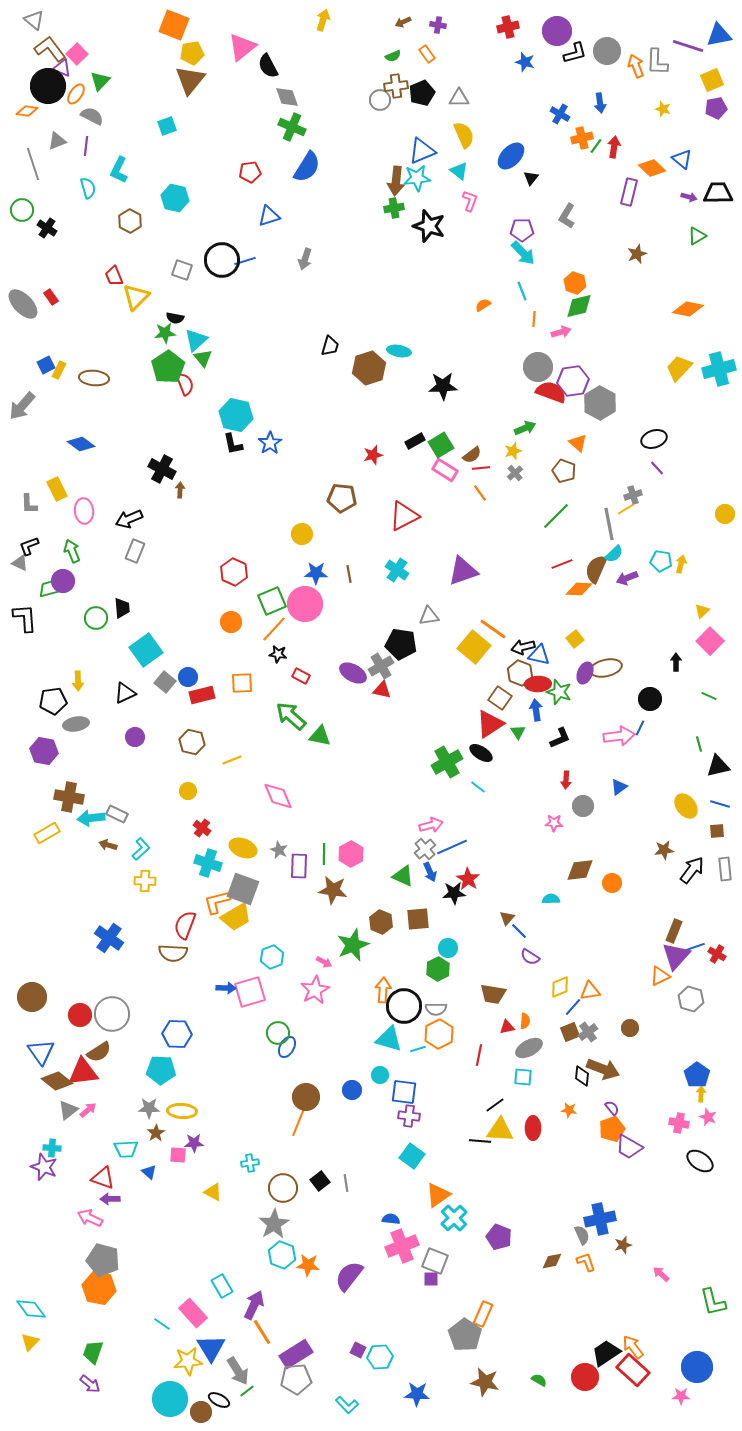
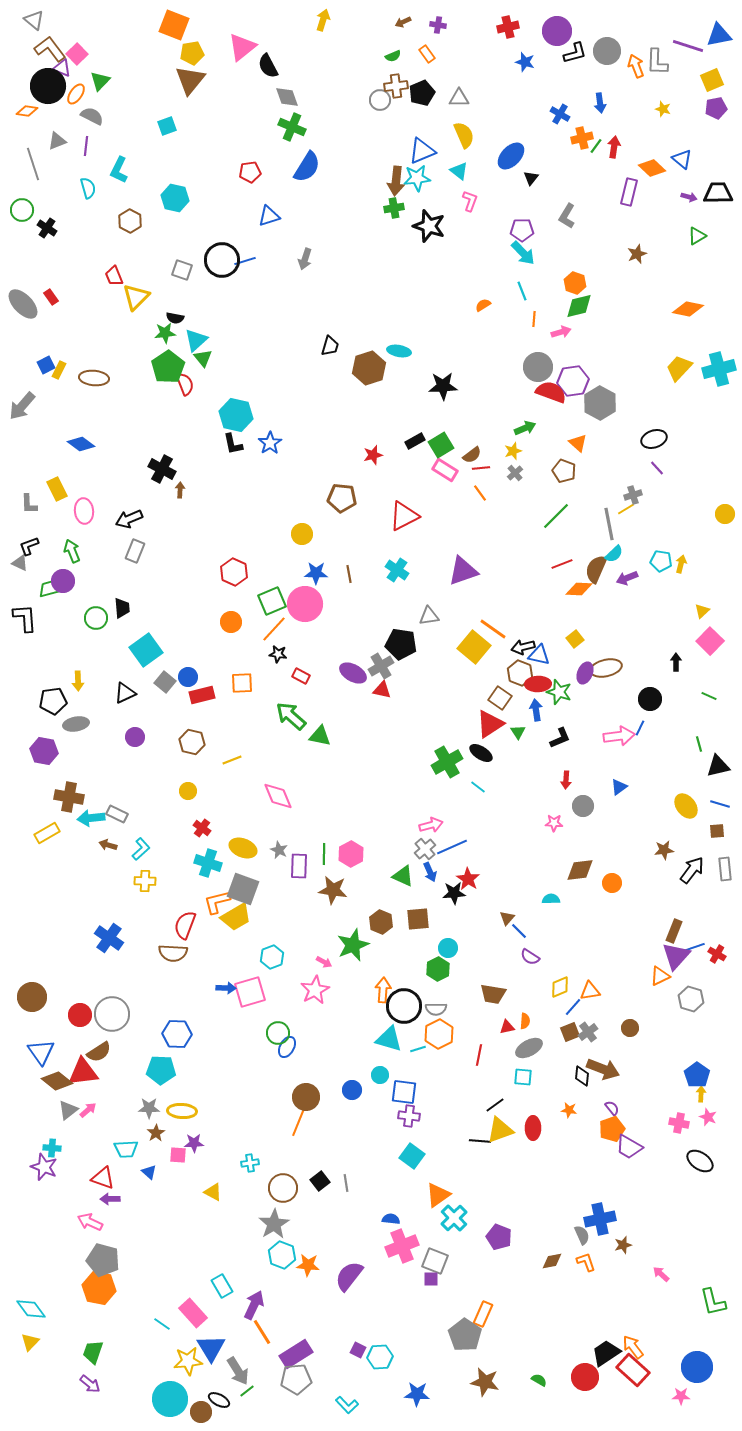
yellow triangle at (500, 1130): rotated 24 degrees counterclockwise
pink arrow at (90, 1218): moved 4 px down
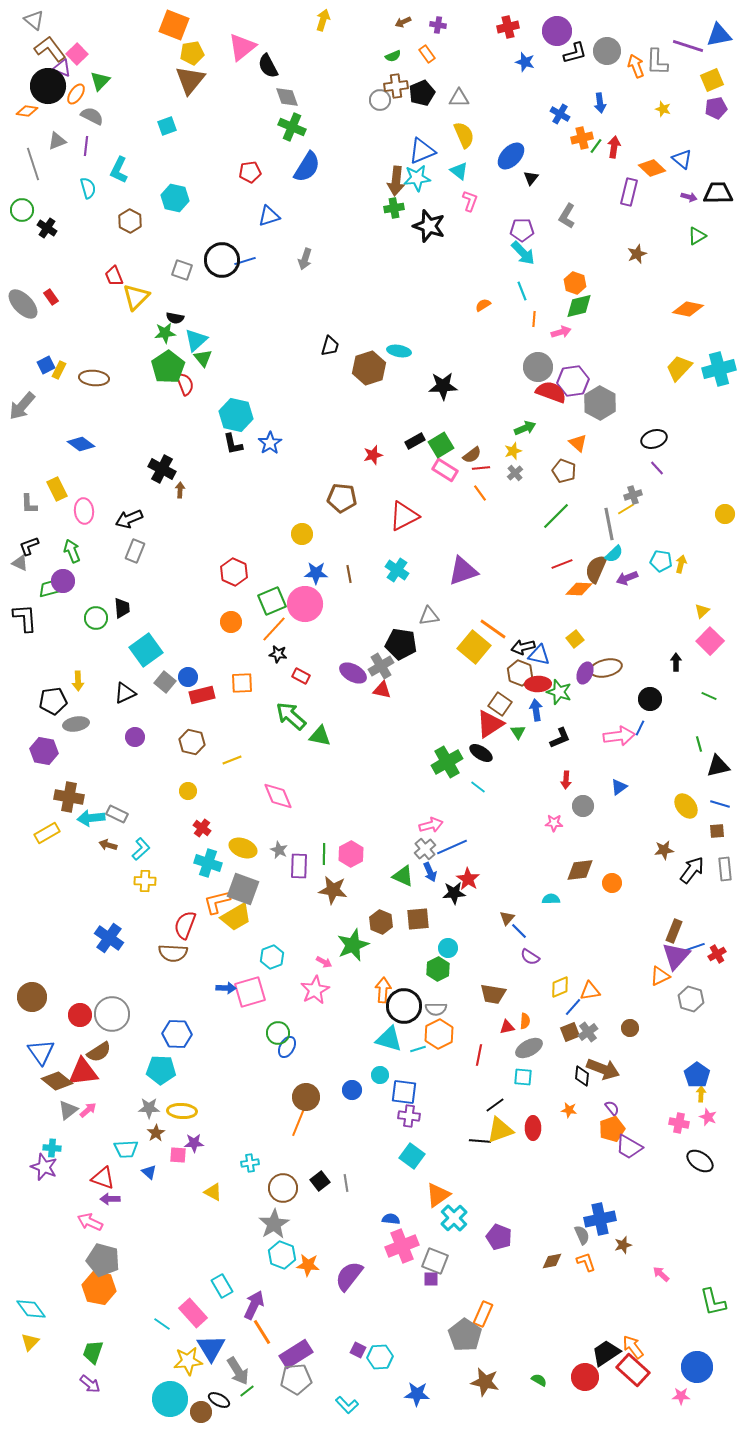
brown square at (500, 698): moved 6 px down
red cross at (717, 954): rotated 30 degrees clockwise
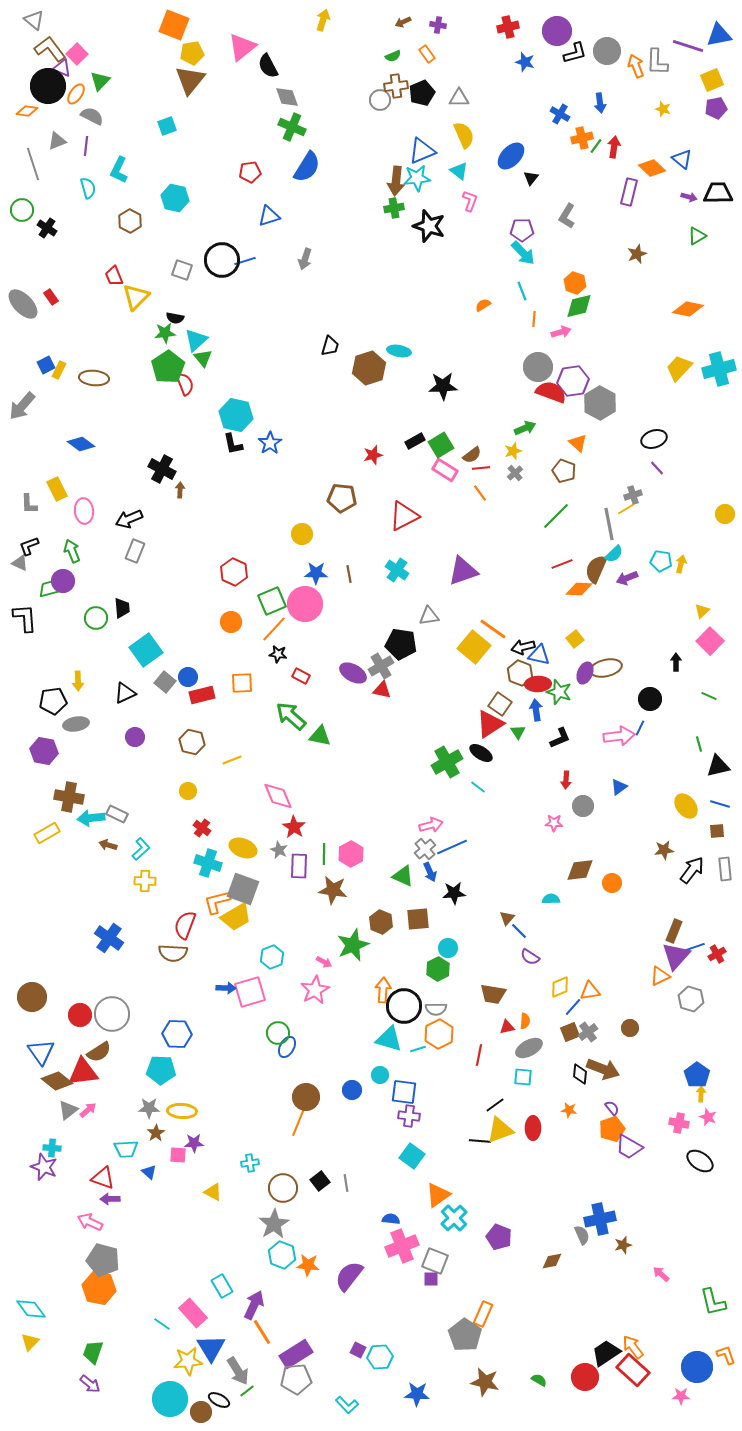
red star at (468, 879): moved 174 px left, 52 px up
black diamond at (582, 1076): moved 2 px left, 2 px up
orange L-shape at (586, 1262): moved 140 px right, 93 px down
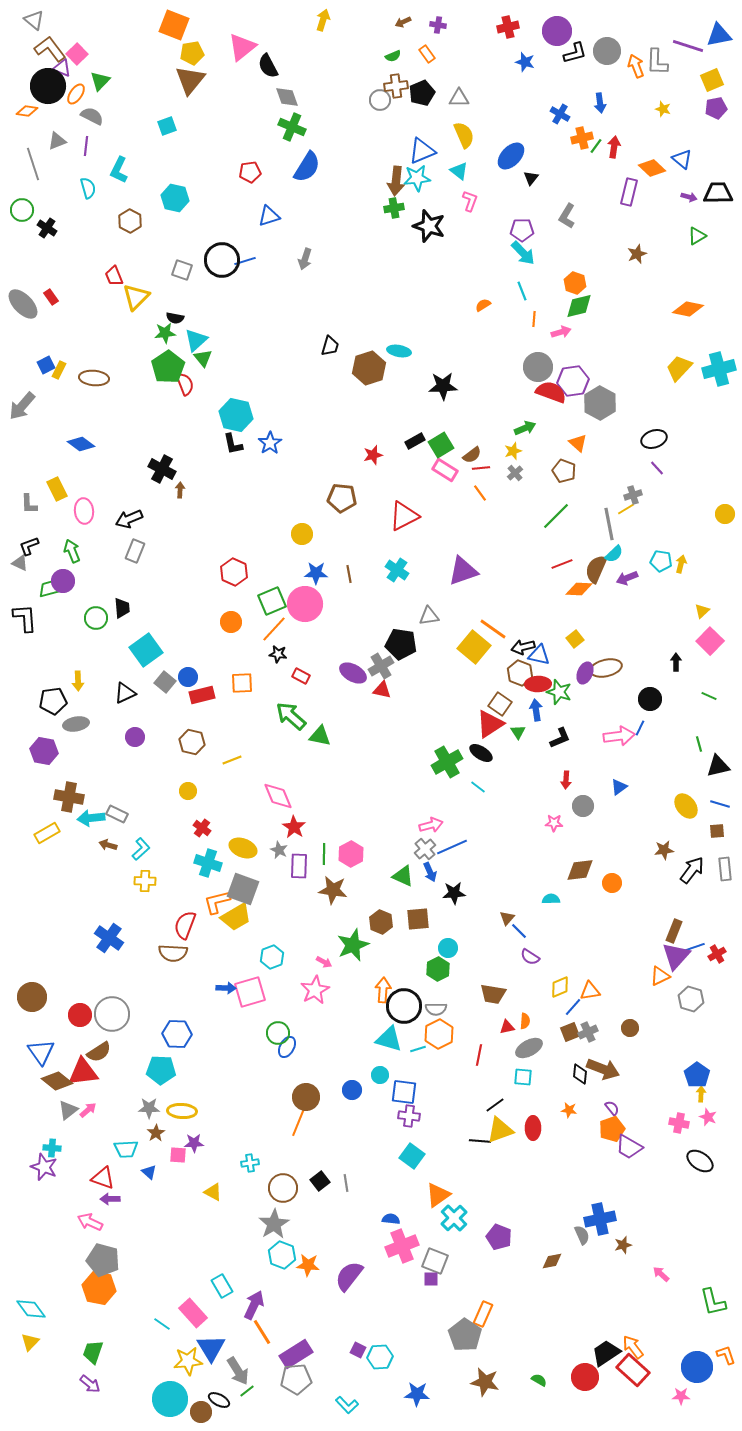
gray cross at (588, 1032): rotated 12 degrees clockwise
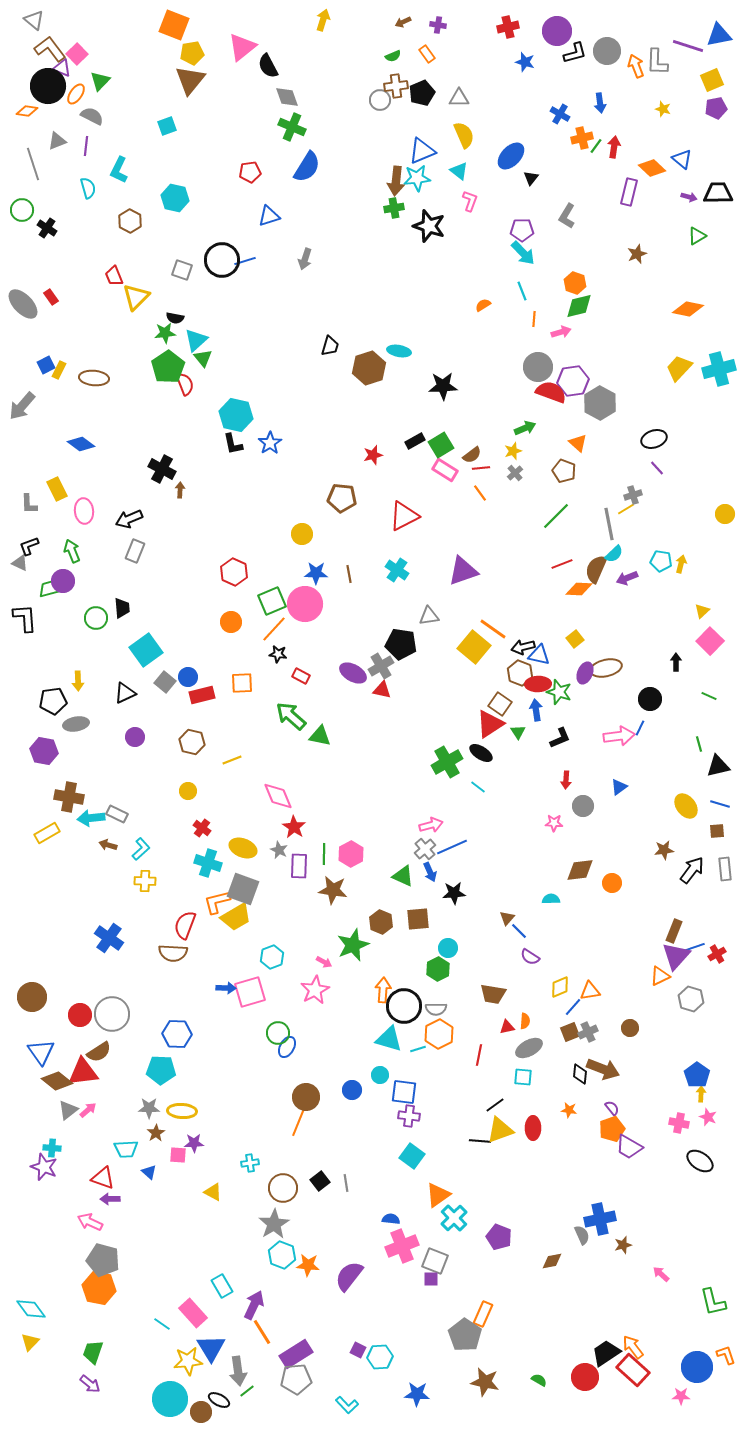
gray arrow at (238, 1371): rotated 24 degrees clockwise
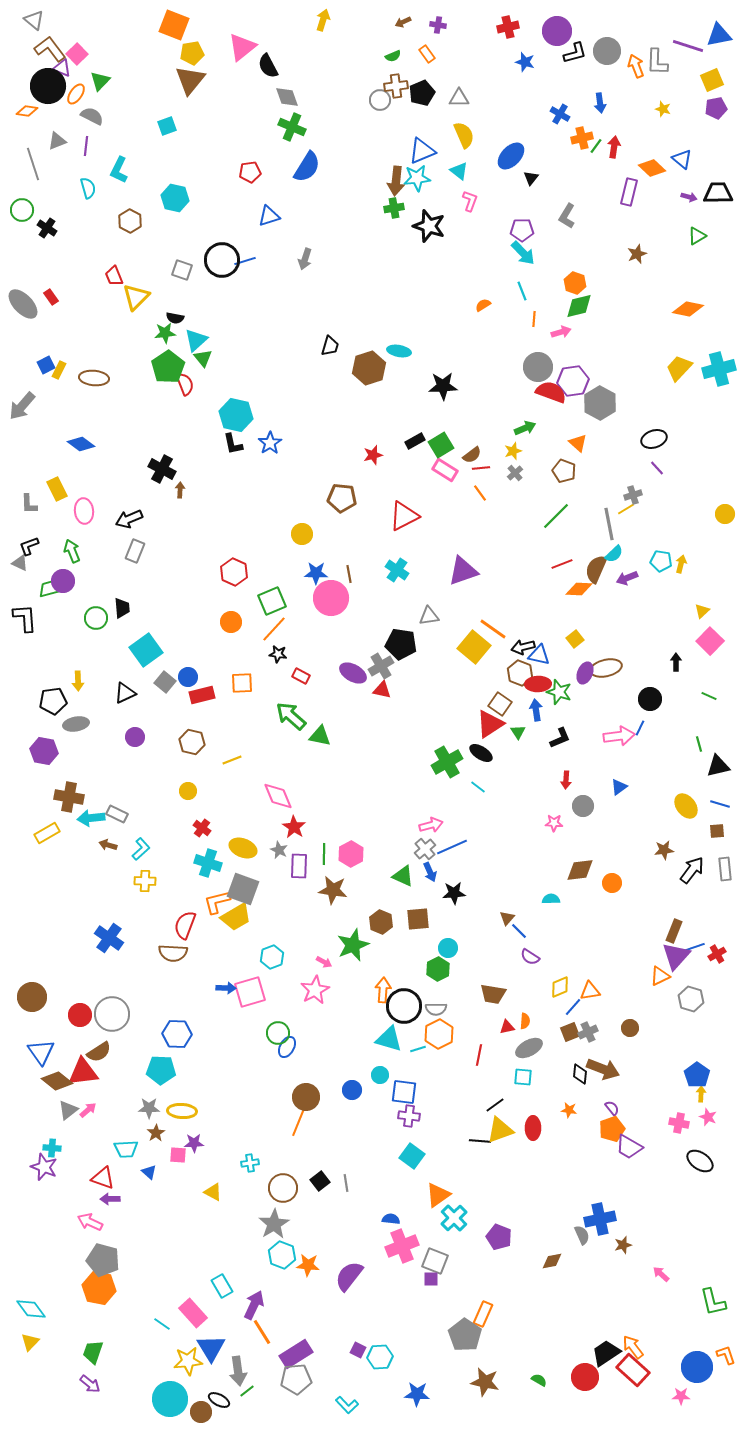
pink circle at (305, 604): moved 26 px right, 6 px up
